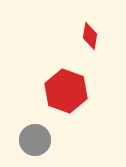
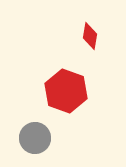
gray circle: moved 2 px up
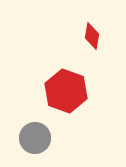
red diamond: moved 2 px right
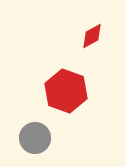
red diamond: rotated 52 degrees clockwise
